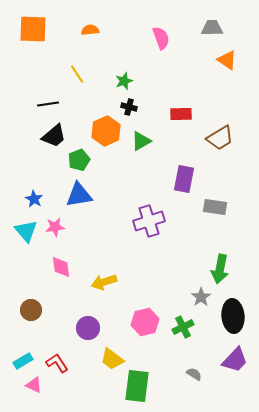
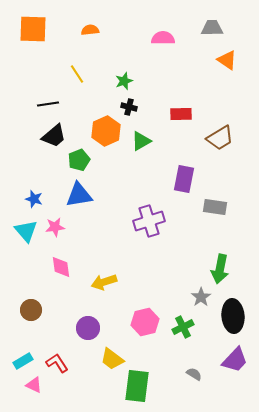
pink semicircle: moved 2 px right; rotated 70 degrees counterclockwise
blue star: rotated 12 degrees counterclockwise
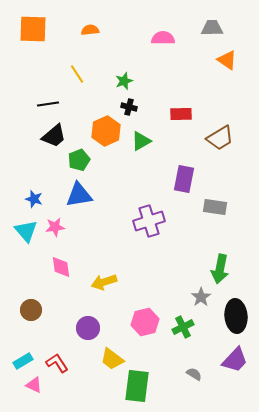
black ellipse: moved 3 px right
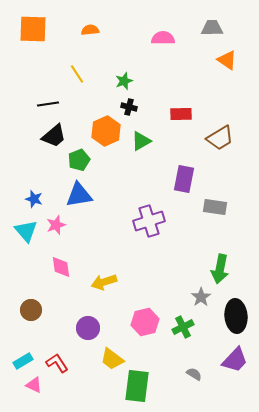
pink star: moved 1 px right, 2 px up; rotated 12 degrees counterclockwise
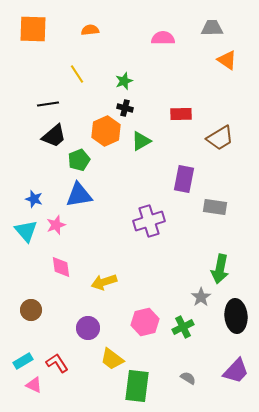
black cross: moved 4 px left, 1 px down
purple trapezoid: moved 1 px right, 11 px down
gray semicircle: moved 6 px left, 4 px down
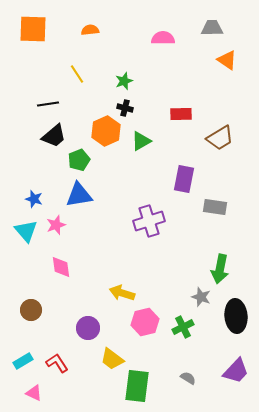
yellow arrow: moved 18 px right, 11 px down; rotated 35 degrees clockwise
gray star: rotated 18 degrees counterclockwise
pink triangle: moved 8 px down
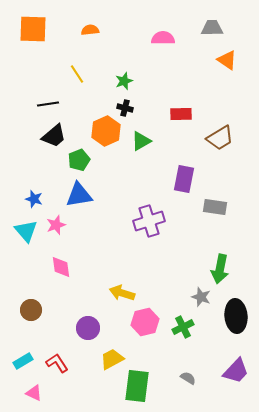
yellow trapezoid: rotated 115 degrees clockwise
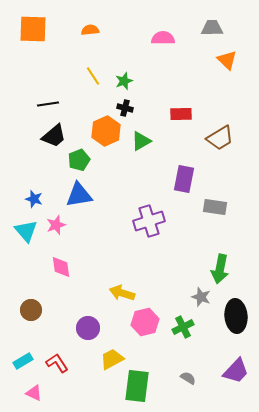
orange triangle: rotated 10 degrees clockwise
yellow line: moved 16 px right, 2 px down
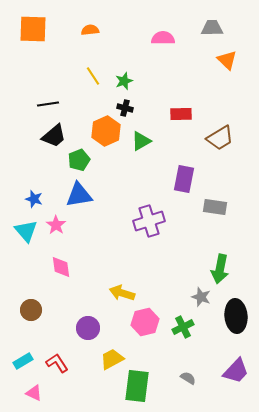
pink star: rotated 18 degrees counterclockwise
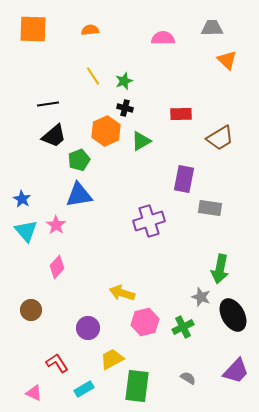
blue star: moved 12 px left; rotated 12 degrees clockwise
gray rectangle: moved 5 px left, 1 px down
pink diamond: moved 4 px left; rotated 50 degrees clockwise
black ellipse: moved 3 px left, 1 px up; rotated 24 degrees counterclockwise
cyan rectangle: moved 61 px right, 28 px down
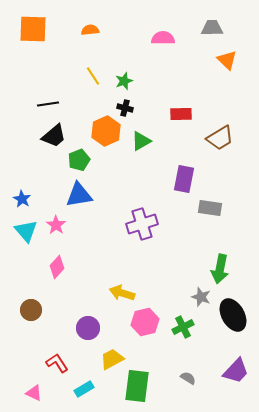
purple cross: moved 7 px left, 3 px down
